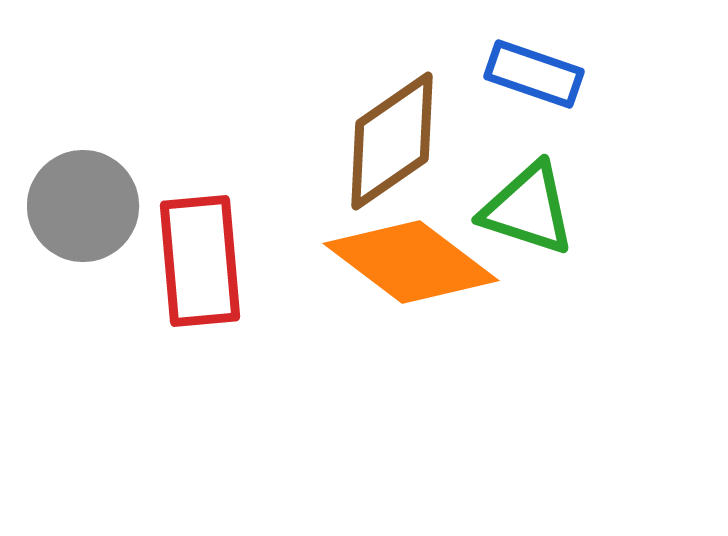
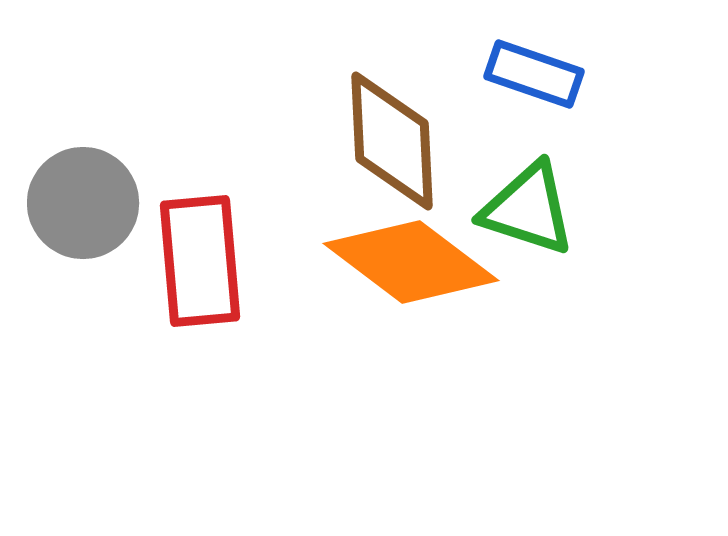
brown diamond: rotated 58 degrees counterclockwise
gray circle: moved 3 px up
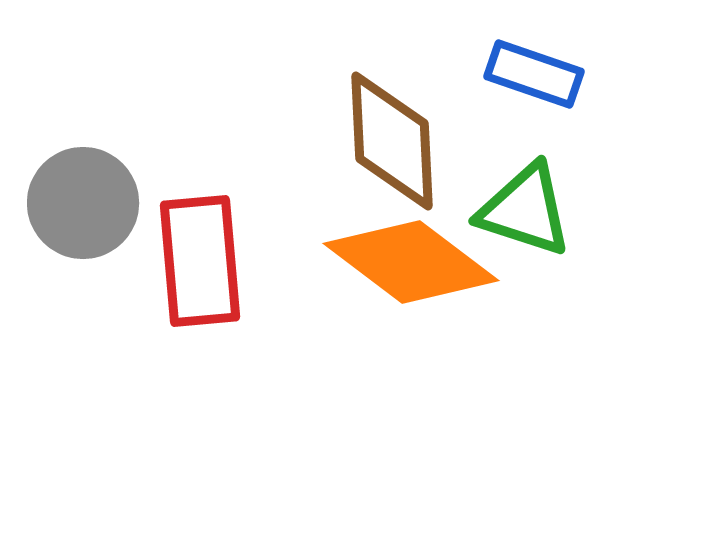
green triangle: moved 3 px left, 1 px down
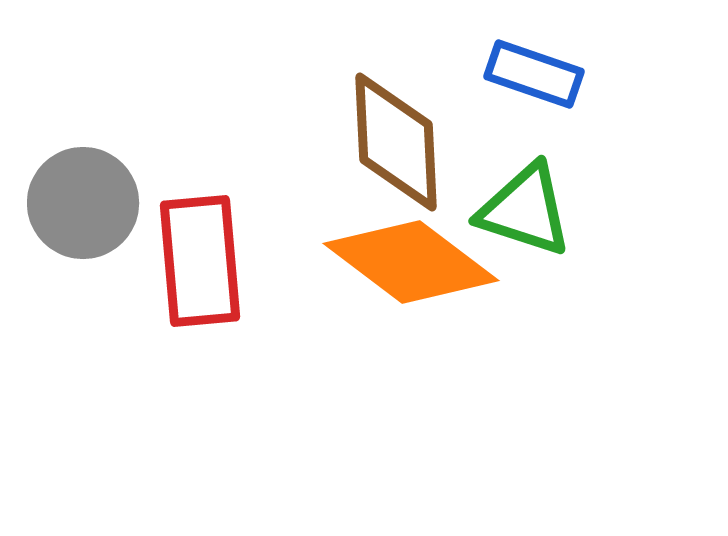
brown diamond: moved 4 px right, 1 px down
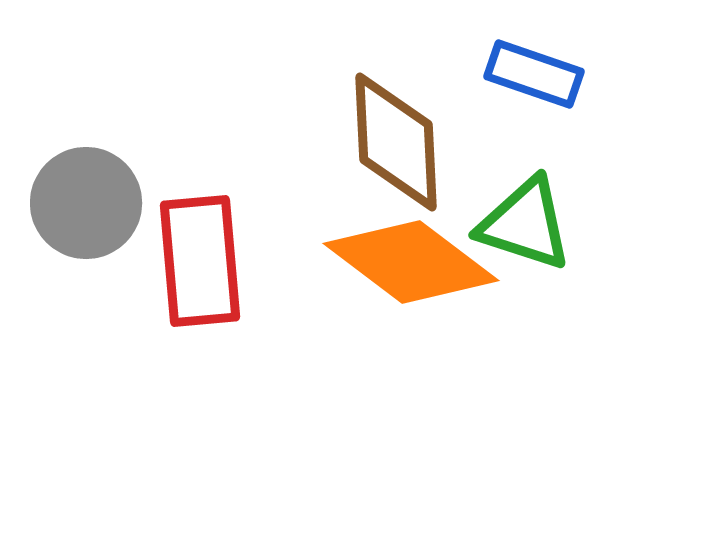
gray circle: moved 3 px right
green triangle: moved 14 px down
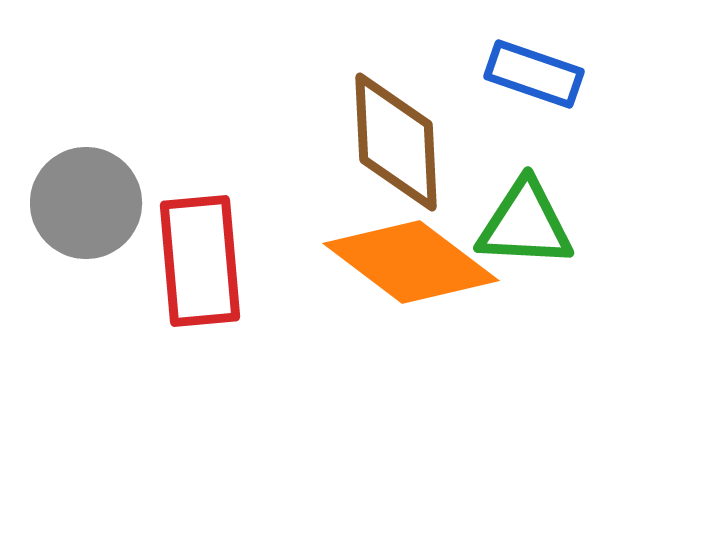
green triangle: rotated 15 degrees counterclockwise
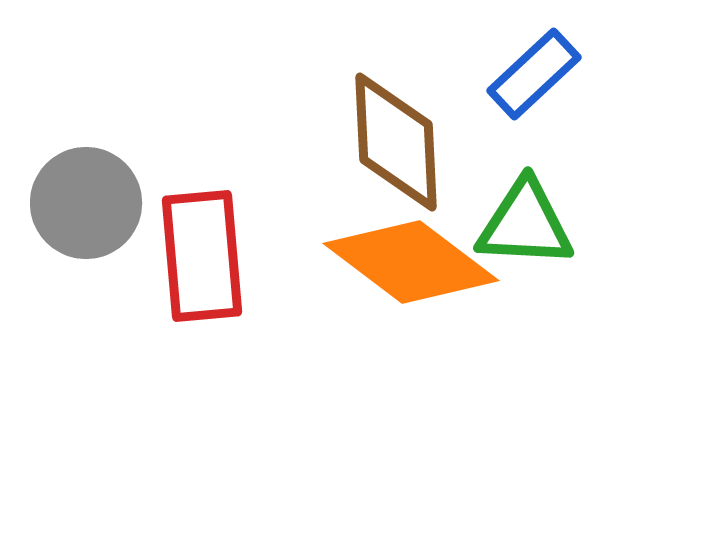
blue rectangle: rotated 62 degrees counterclockwise
red rectangle: moved 2 px right, 5 px up
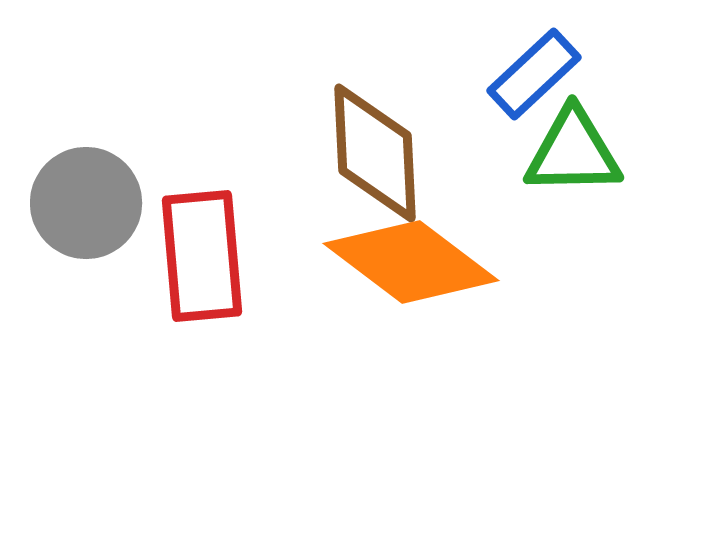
brown diamond: moved 21 px left, 11 px down
green triangle: moved 48 px right, 72 px up; rotated 4 degrees counterclockwise
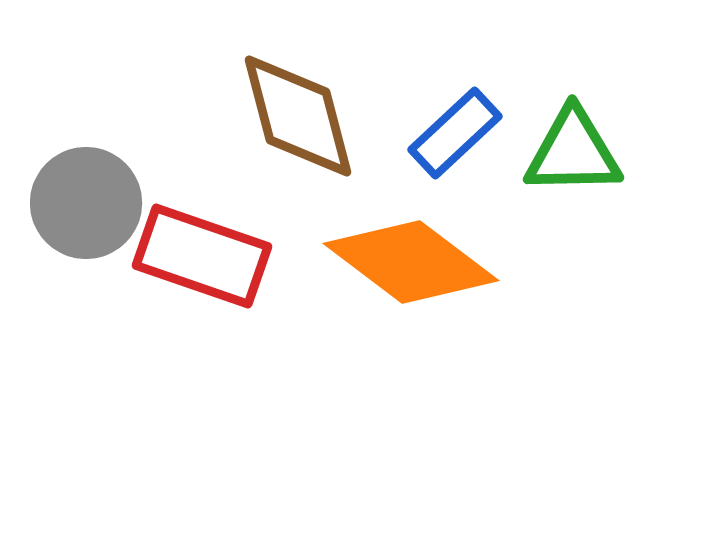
blue rectangle: moved 79 px left, 59 px down
brown diamond: moved 77 px left, 37 px up; rotated 12 degrees counterclockwise
red rectangle: rotated 66 degrees counterclockwise
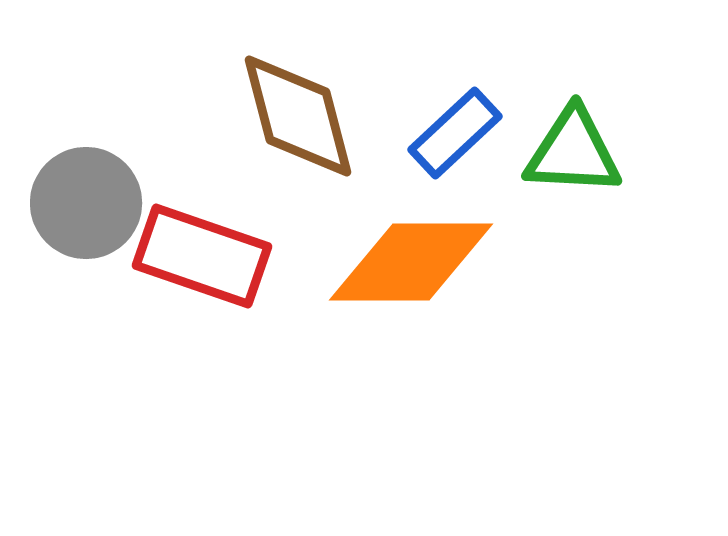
green triangle: rotated 4 degrees clockwise
orange diamond: rotated 37 degrees counterclockwise
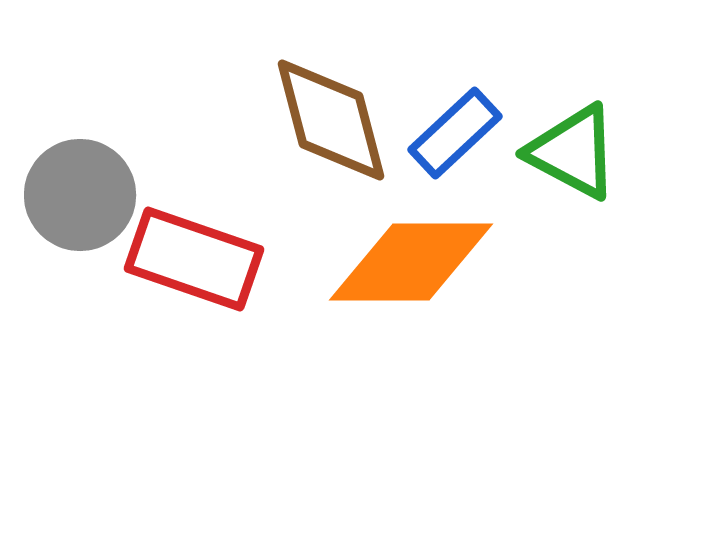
brown diamond: moved 33 px right, 4 px down
green triangle: rotated 25 degrees clockwise
gray circle: moved 6 px left, 8 px up
red rectangle: moved 8 px left, 3 px down
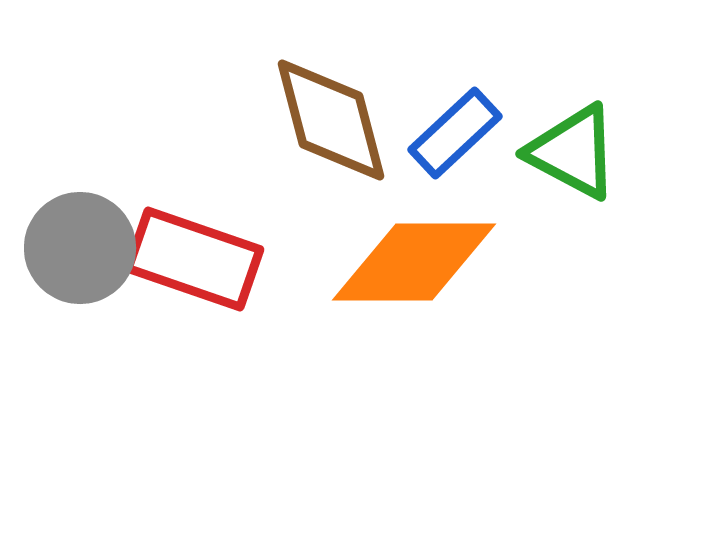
gray circle: moved 53 px down
orange diamond: moved 3 px right
